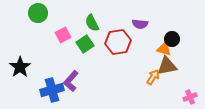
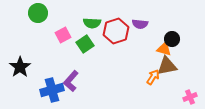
green semicircle: rotated 60 degrees counterclockwise
red hexagon: moved 2 px left, 11 px up; rotated 10 degrees counterclockwise
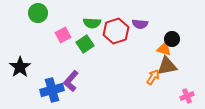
pink cross: moved 3 px left, 1 px up
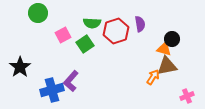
purple semicircle: rotated 105 degrees counterclockwise
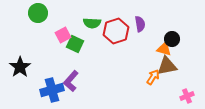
green square: moved 10 px left; rotated 30 degrees counterclockwise
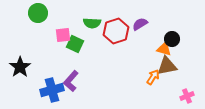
purple semicircle: rotated 112 degrees counterclockwise
pink square: rotated 21 degrees clockwise
